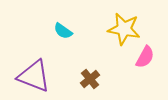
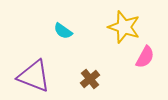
yellow star: moved 2 px up; rotated 8 degrees clockwise
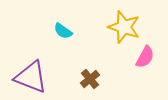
purple triangle: moved 3 px left, 1 px down
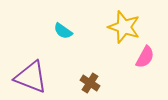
brown cross: moved 4 px down; rotated 18 degrees counterclockwise
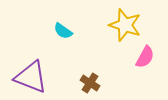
yellow star: moved 1 px right, 2 px up
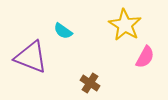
yellow star: rotated 12 degrees clockwise
purple triangle: moved 20 px up
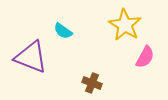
brown cross: moved 2 px right; rotated 12 degrees counterclockwise
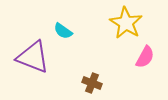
yellow star: moved 1 px right, 2 px up
purple triangle: moved 2 px right
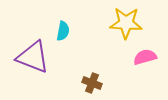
yellow star: rotated 28 degrees counterclockwise
cyan semicircle: rotated 114 degrees counterclockwise
pink semicircle: rotated 135 degrees counterclockwise
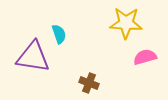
cyan semicircle: moved 4 px left, 3 px down; rotated 30 degrees counterclockwise
purple triangle: rotated 12 degrees counterclockwise
brown cross: moved 3 px left
